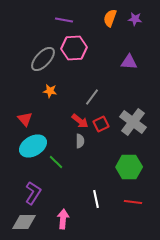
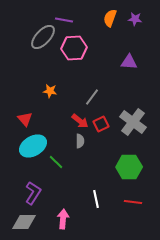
gray ellipse: moved 22 px up
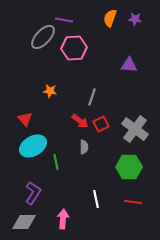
purple triangle: moved 3 px down
gray line: rotated 18 degrees counterclockwise
gray cross: moved 2 px right, 7 px down
gray semicircle: moved 4 px right, 6 px down
green line: rotated 35 degrees clockwise
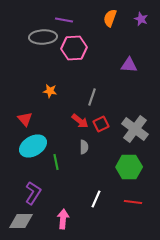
purple star: moved 6 px right; rotated 16 degrees clockwise
gray ellipse: rotated 44 degrees clockwise
white line: rotated 36 degrees clockwise
gray diamond: moved 3 px left, 1 px up
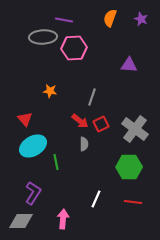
gray semicircle: moved 3 px up
